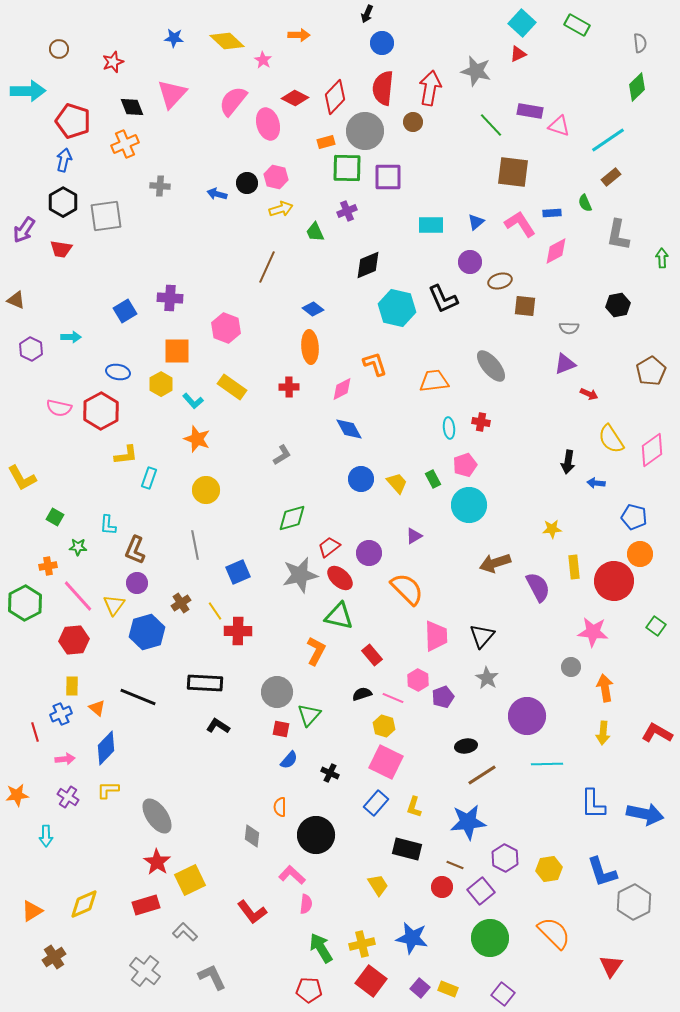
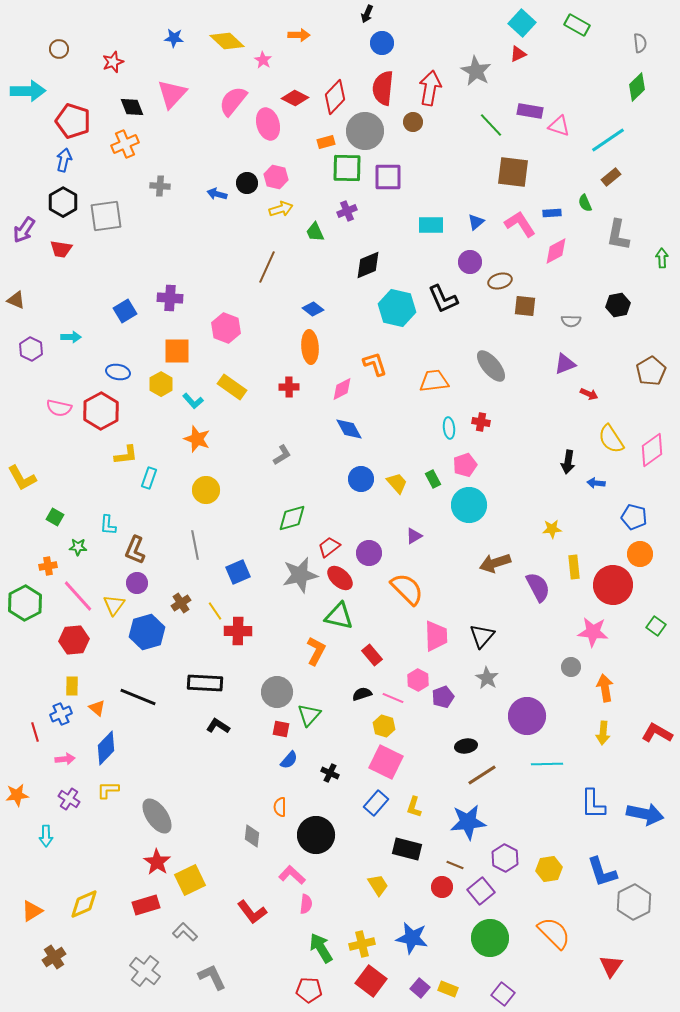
gray star at (476, 71): rotated 16 degrees clockwise
gray semicircle at (569, 328): moved 2 px right, 7 px up
red circle at (614, 581): moved 1 px left, 4 px down
purple cross at (68, 797): moved 1 px right, 2 px down
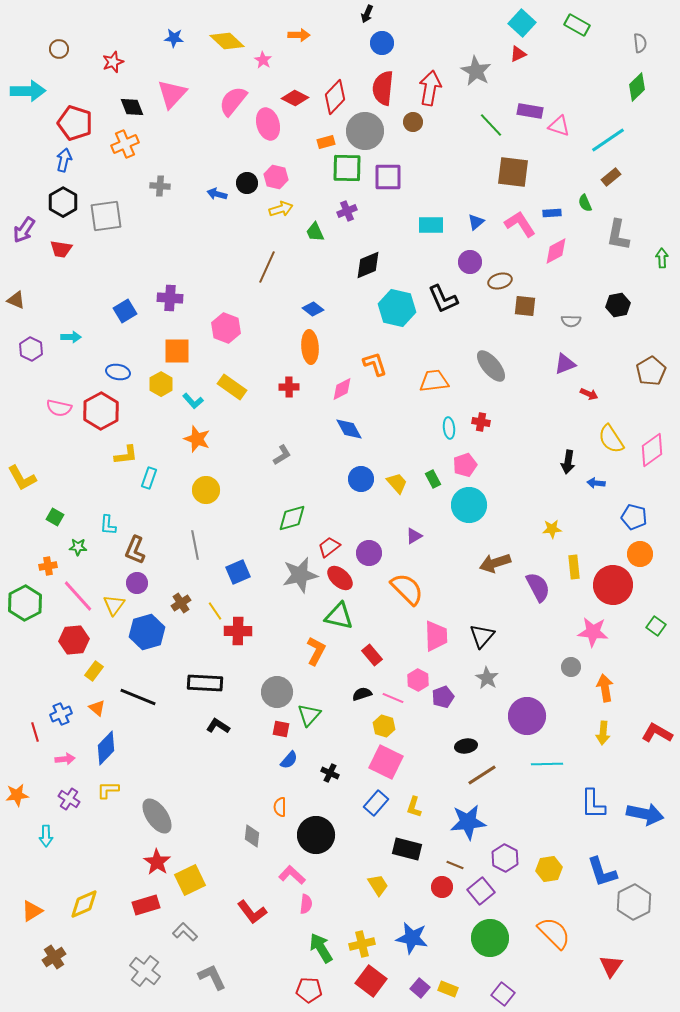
red pentagon at (73, 121): moved 2 px right, 2 px down
yellow rectangle at (72, 686): moved 22 px right, 15 px up; rotated 36 degrees clockwise
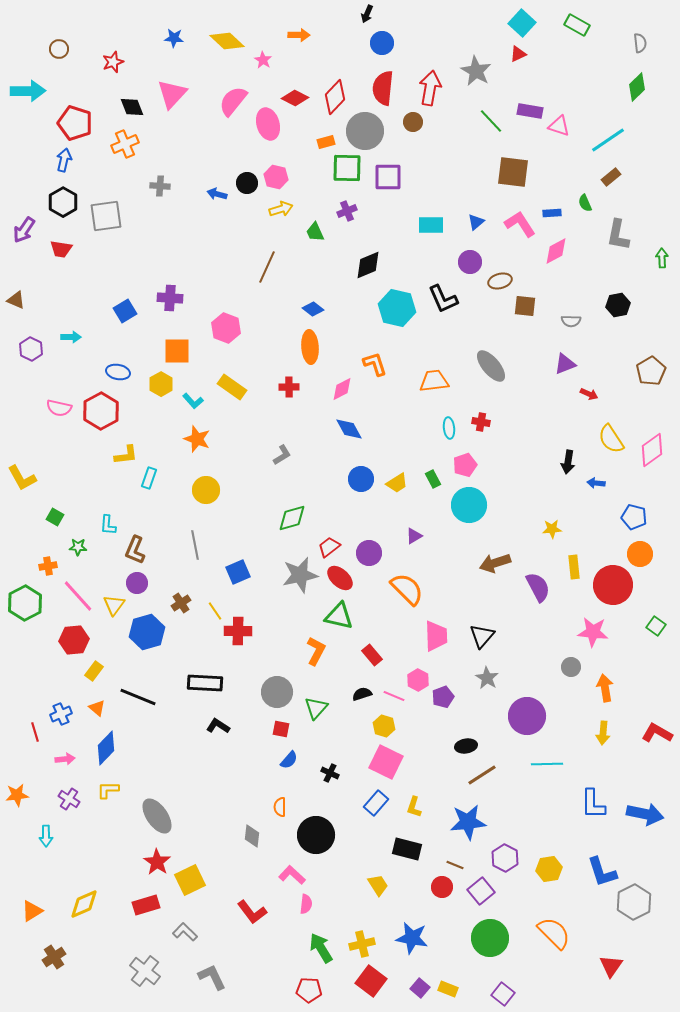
green line at (491, 125): moved 4 px up
yellow trapezoid at (397, 483): rotated 100 degrees clockwise
pink line at (393, 698): moved 1 px right, 2 px up
green triangle at (309, 715): moved 7 px right, 7 px up
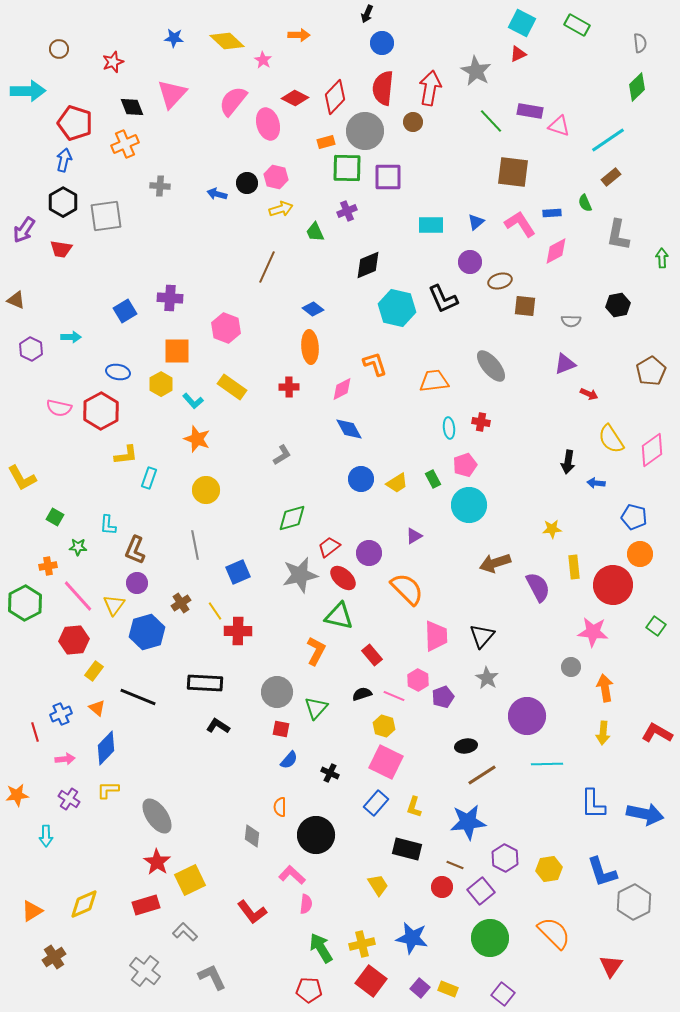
cyan square at (522, 23): rotated 16 degrees counterclockwise
red ellipse at (340, 578): moved 3 px right
